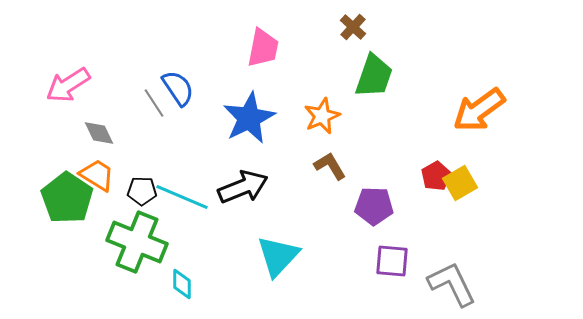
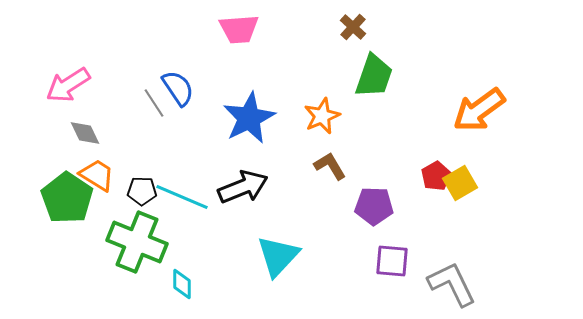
pink trapezoid: moved 24 px left, 19 px up; rotated 75 degrees clockwise
gray diamond: moved 14 px left
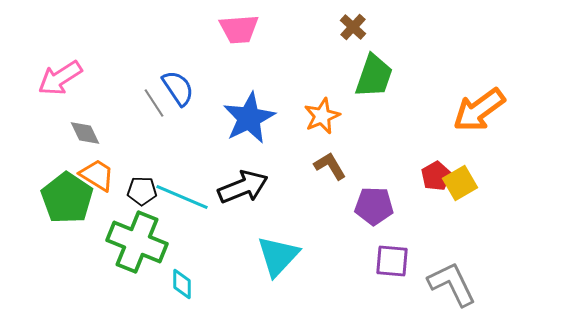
pink arrow: moved 8 px left, 7 px up
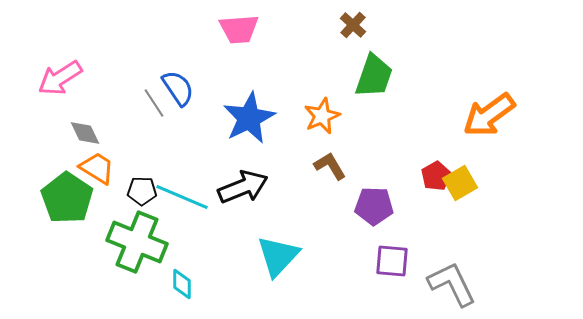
brown cross: moved 2 px up
orange arrow: moved 10 px right, 5 px down
orange trapezoid: moved 7 px up
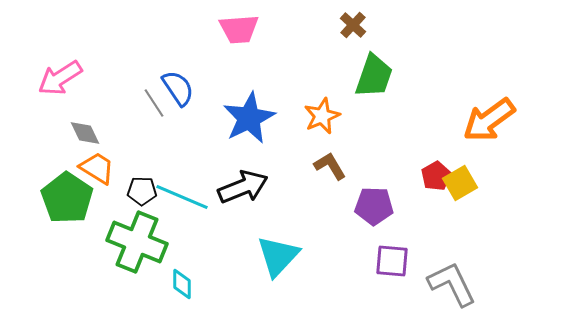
orange arrow: moved 5 px down
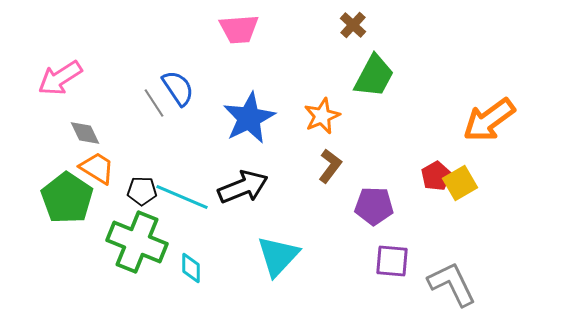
green trapezoid: rotated 9 degrees clockwise
brown L-shape: rotated 68 degrees clockwise
cyan diamond: moved 9 px right, 16 px up
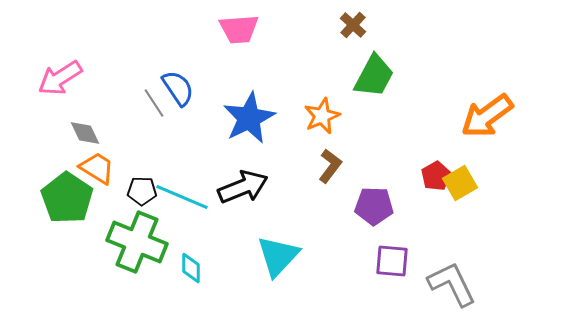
orange arrow: moved 2 px left, 4 px up
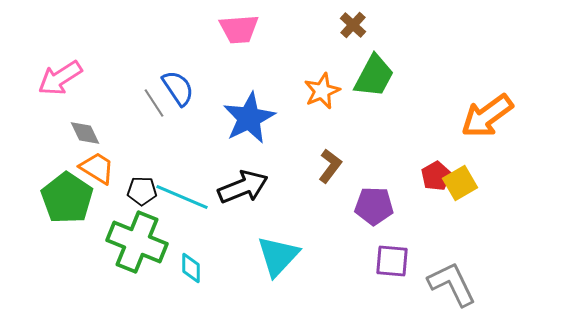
orange star: moved 25 px up
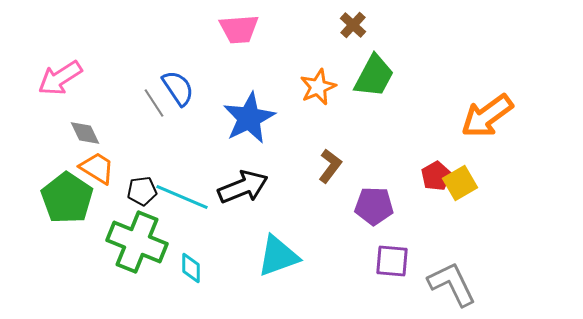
orange star: moved 4 px left, 4 px up
black pentagon: rotated 8 degrees counterclockwise
cyan triangle: rotated 27 degrees clockwise
